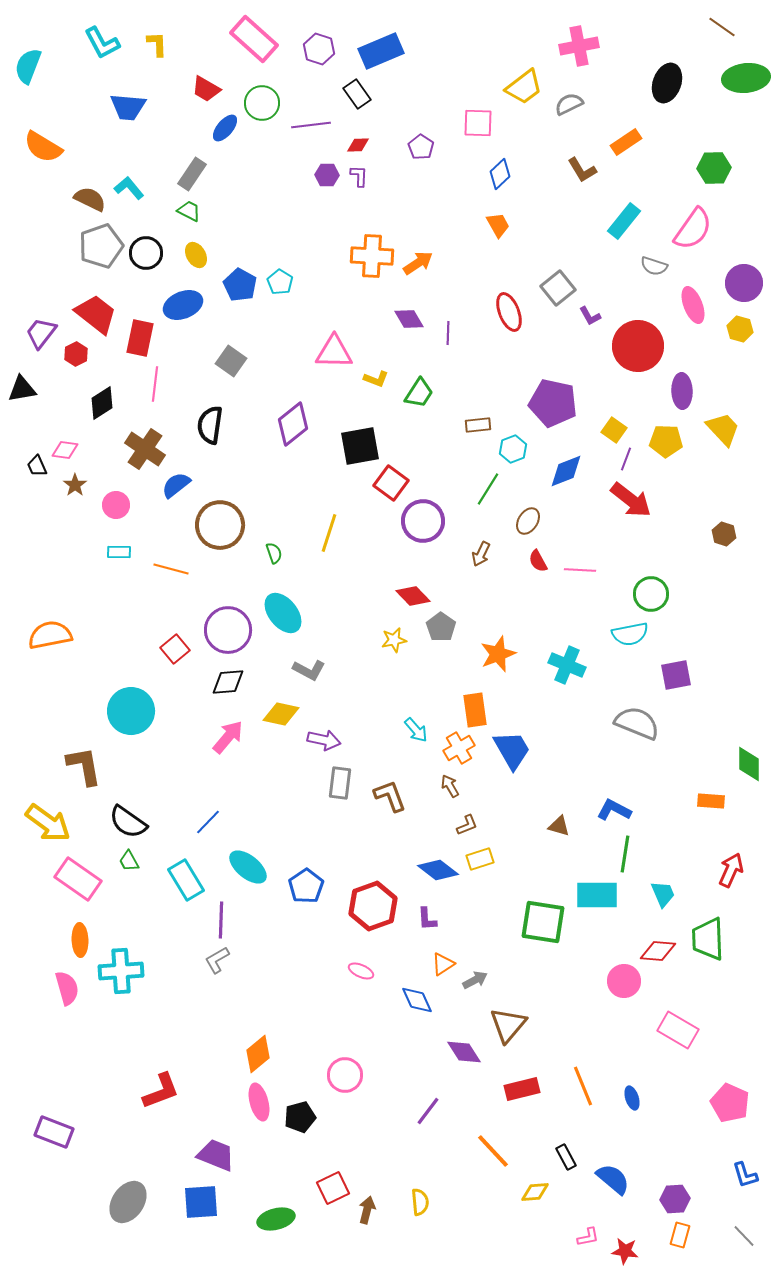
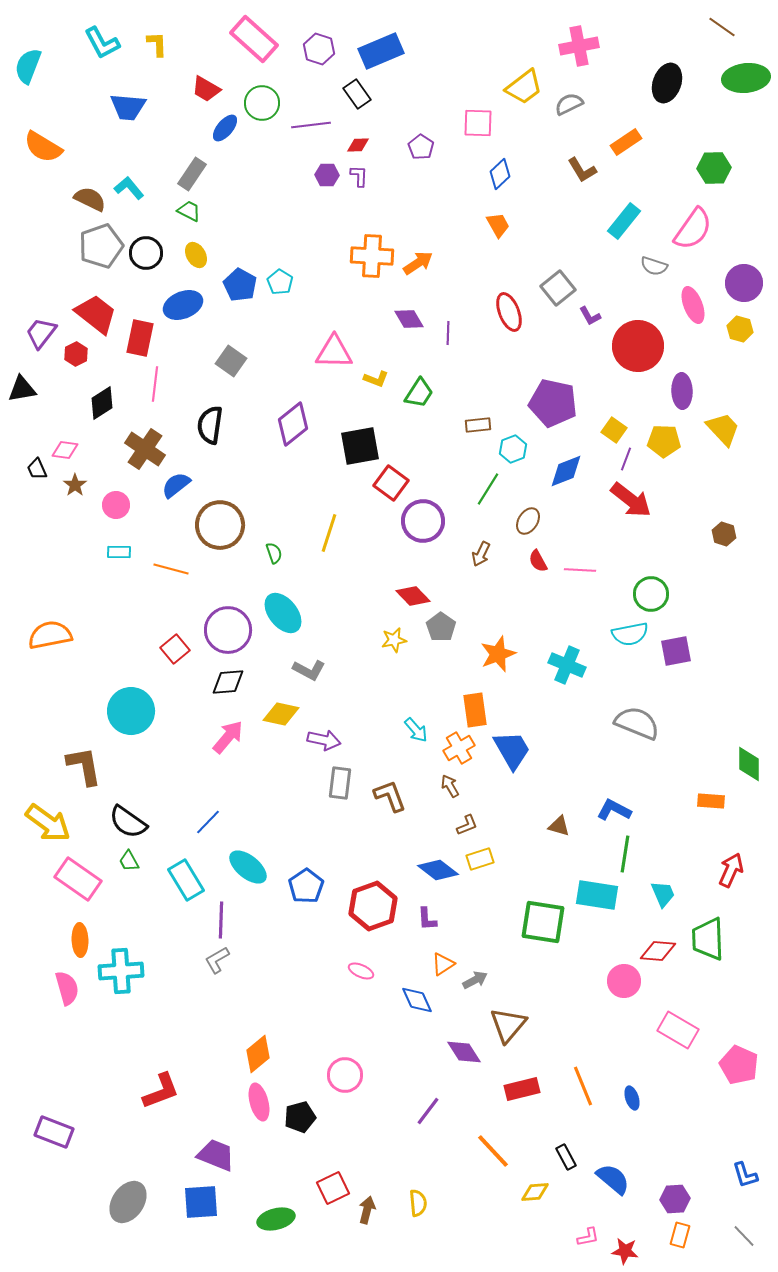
yellow pentagon at (666, 441): moved 2 px left
black trapezoid at (37, 466): moved 3 px down
purple square at (676, 675): moved 24 px up
cyan rectangle at (597, 895): rotated 9 degrees clockwise
pink pentagon at (730, 1103): moved 9 px right, 38 px up
yellow semicircle at (420, 1202): moved 2 px left, 1 px down
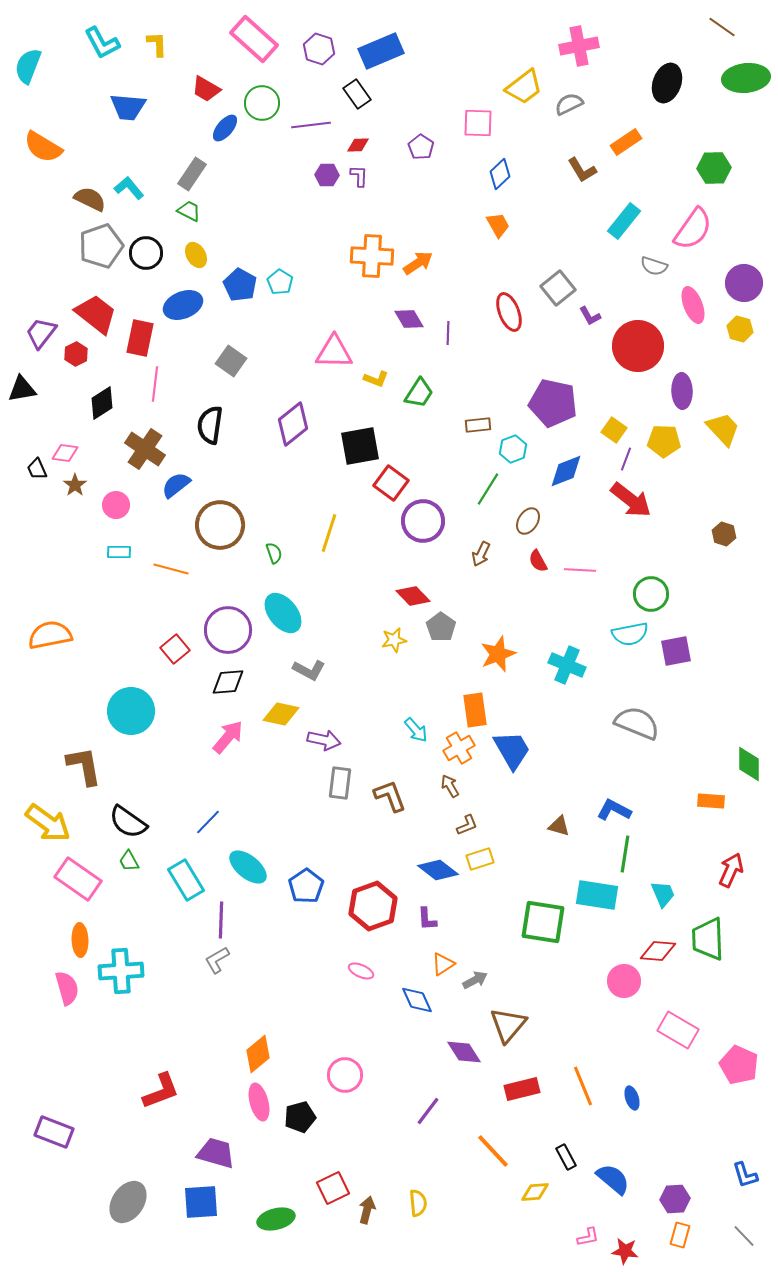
pink diamond at (65, 450): moved 3 px down
purple trapezoid at (216, 1155): moved 2 px up; rotated 6 degrees counterclockwise
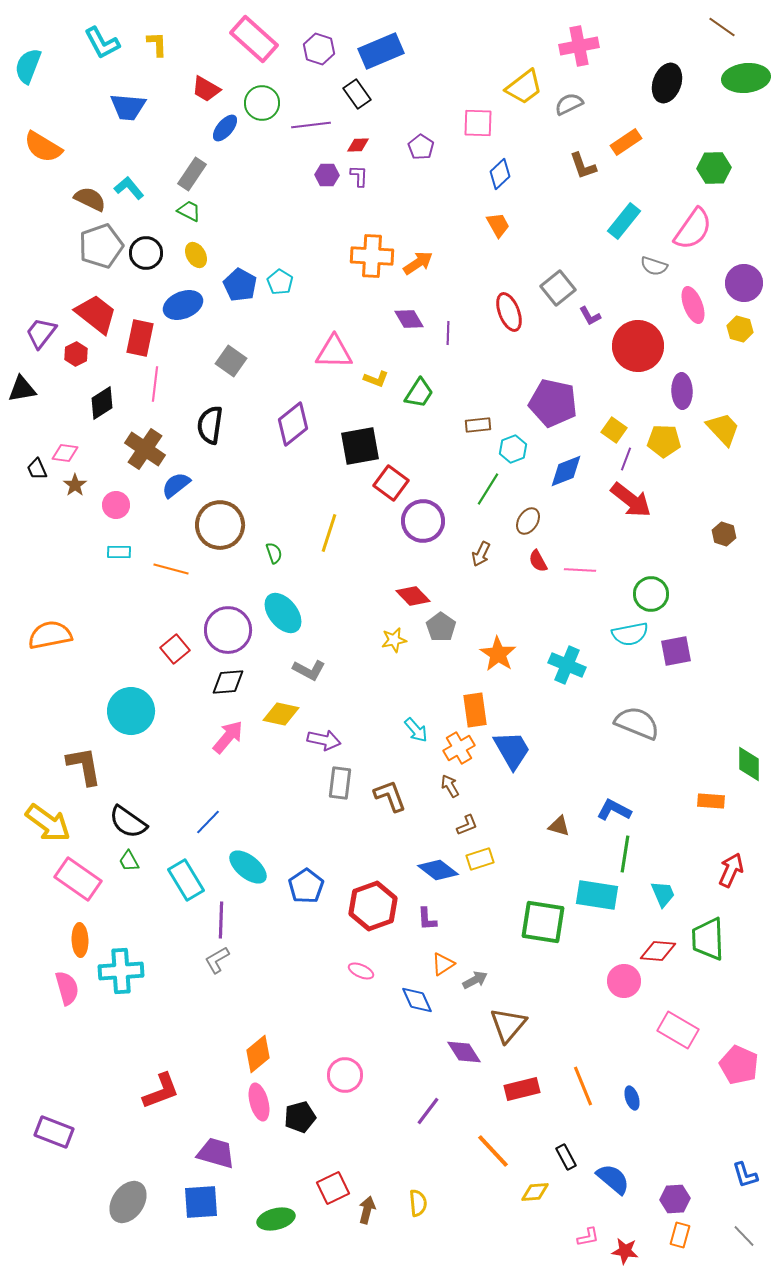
brown L-shape at (582, 170): moved 1 px right, 4 px up; rotated 12 degrees clockwise
orange star at (498, 654): rotated 18 degrees counterclockwise
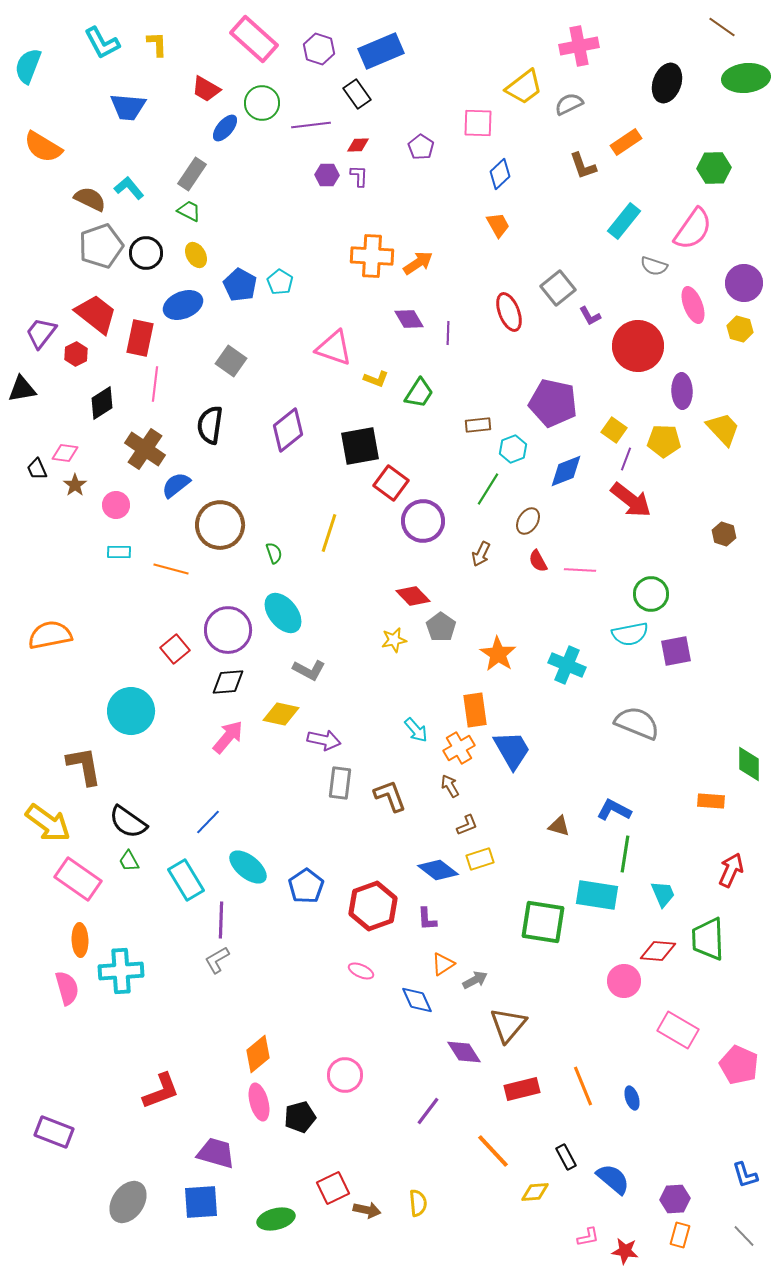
pink triangle at (334, 352): moved 4 px up; rotated 18 degrees clockwise
purple diamond at (293, 424): moved 5 px left, 6 px down
brown arrow at (367, 1210): rotated 88 degrees clockwise
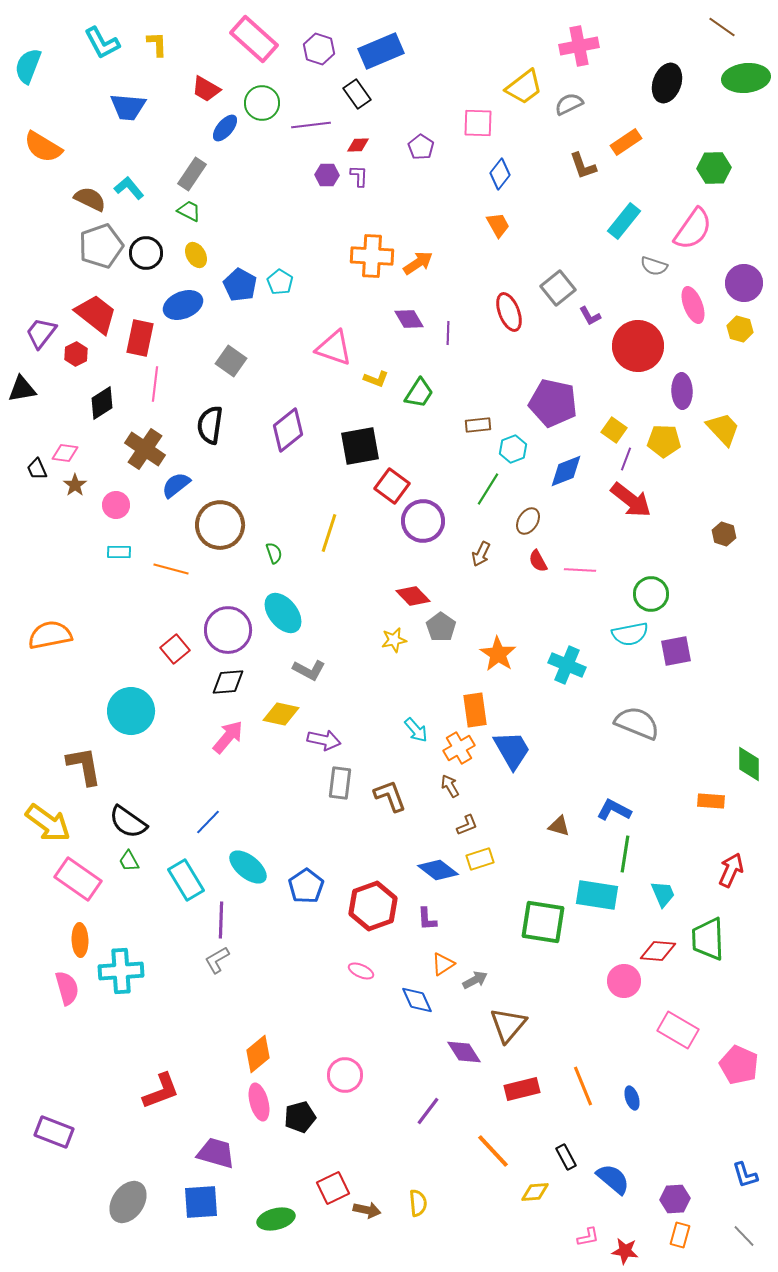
blue diamond at (500, 174): rotated 8 degrees counterclockwise
red square at (391, 483): moved 1 px right, 3 px down
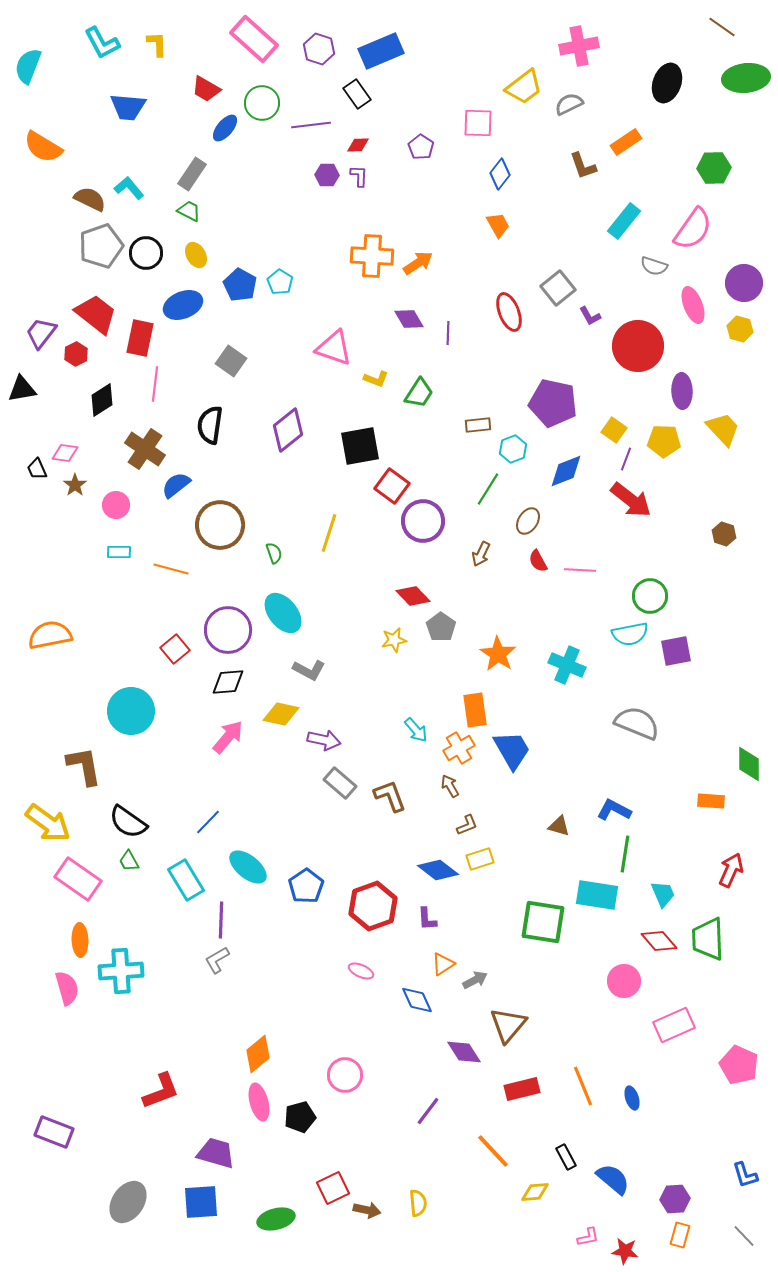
black diamond at (102, 403): moved 3 px up
green circle at (651, 594): moved 1 px left, 2 px down
gray rectangle at (340, 783): rotated 56 degrees counterclockwise
red diamond at (658, 951): moved 1 px right, 10 px up; rotated 45 degrees clockwise
pink rectangle at (678, 1030): moved 4 px left, 5 px up; rotated 54 degrees counterclockwise
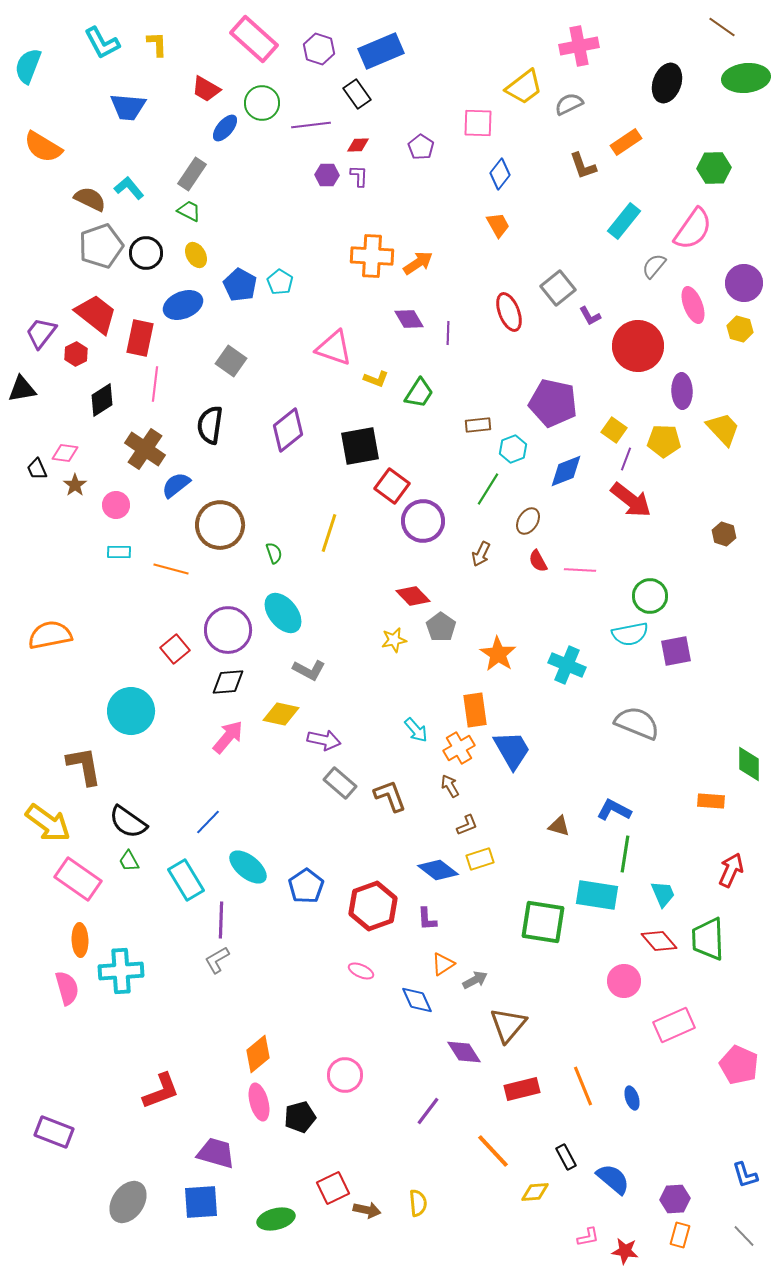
gray semicircle at (654, 266): rotated 112 degrees clockwise
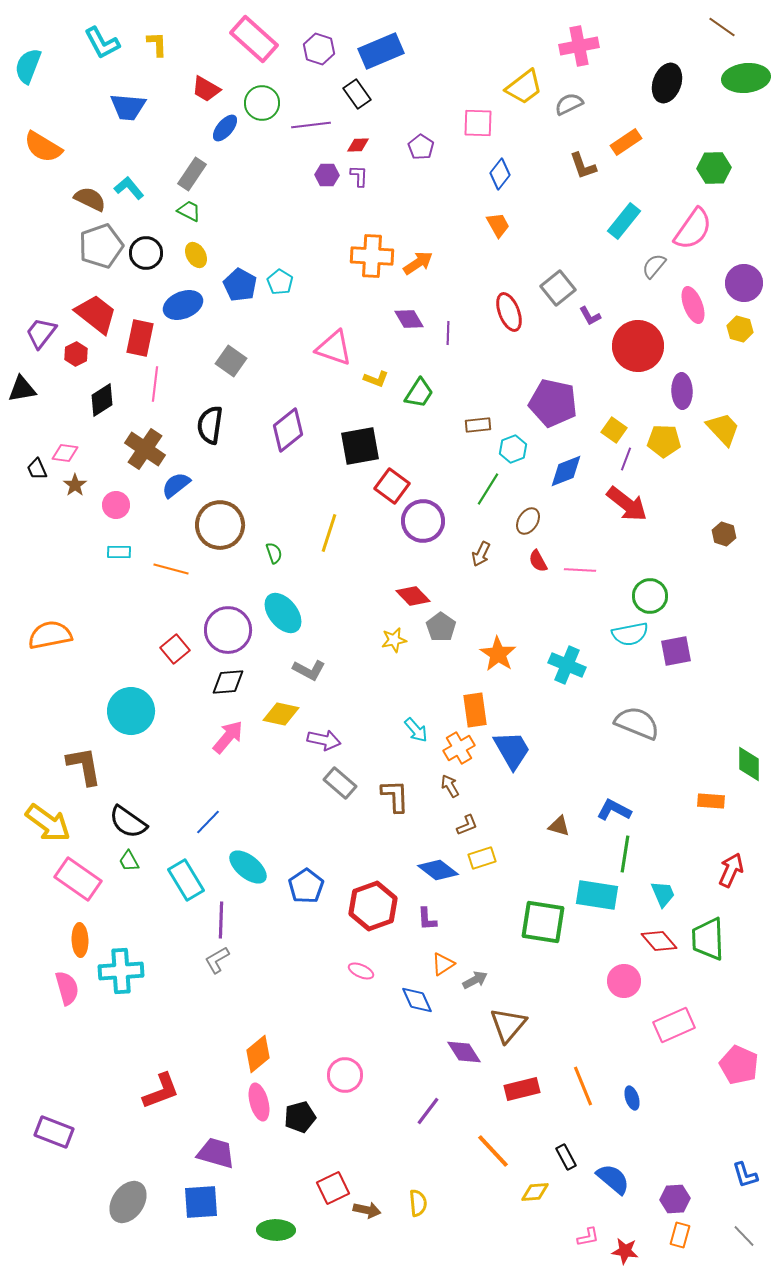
red arrow at (631, 500): moved 4 px left, 4 px down
brown L-shape at (390, 796): moved 5 px right; rotated 18 degrees clockwise
yellow rectangle at (480, 859): moved 2 px right, 1 px up
green ellipse at (276, 1219): moved 11 px down; rotated 15 degrees clockwise
